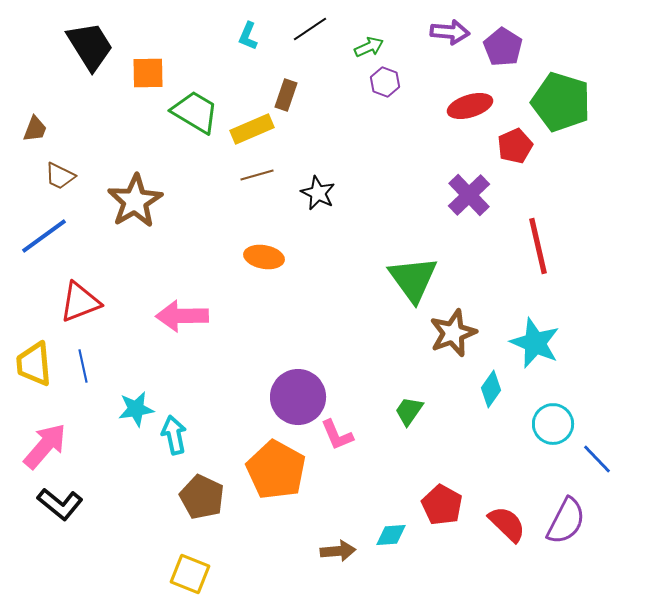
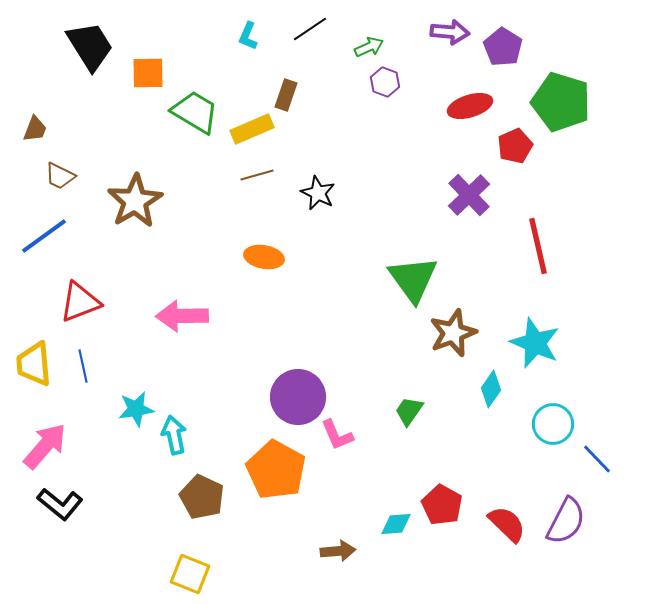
cyan diamond at (391, 535): moved 5 px right, 11 px up
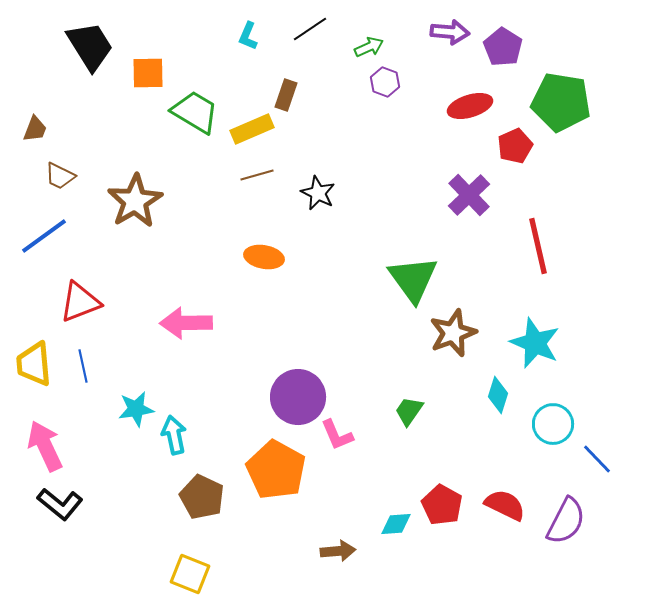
green pentagon at (561, 102): rotated 8 degrees counterclockwise
pink arrow at (182, 316): moved 4 px right, 7 px down
cyan diamond at (491, 389): moved 7 px right, 6 px down; rotated 18 degrees counterclockwise
pink arrow at (45, 446): rotated 66 degrees counterclockwise
red semicircle at (507, 524): moved 2 px left, 19 px up; rotated 18 degrees counterclockwise
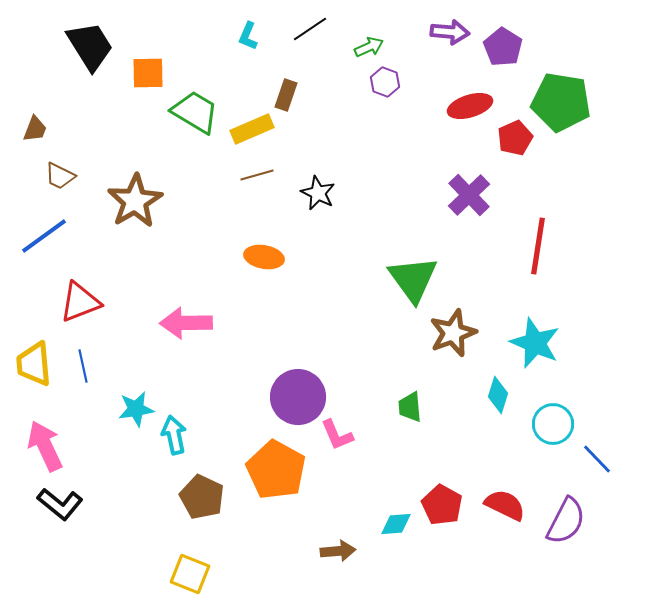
red pentagon at (515, 146): moved 8 px up
red line at (538, 246): rotated 22 degrees clockwise
green trapezoid at (409, 411): moved 1 px right, 4 px up; rotated 40 degrees counterclockwise
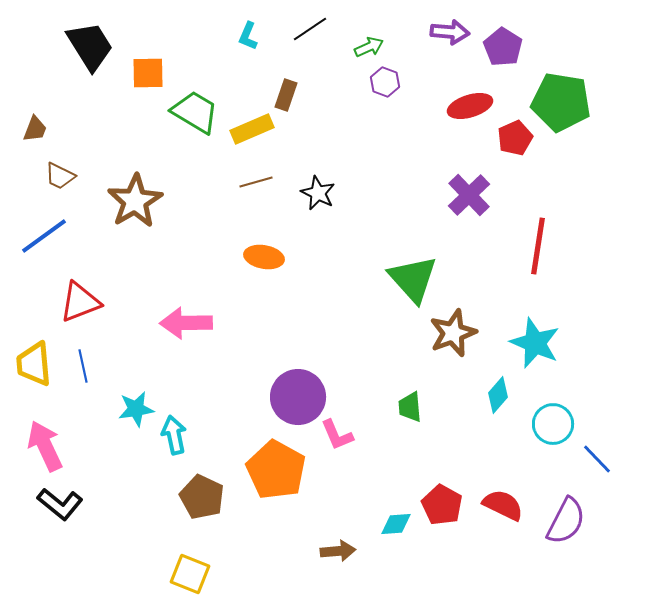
brown line at (257, 175): moved 1 px left, 7 px down
green triangle at (413, 279): rotated 6 degrees counterclockwise
cyan diamond at (498, 395): rotated 24 degrees clockwise
red semicircle at (505, 505): moved 2 px left
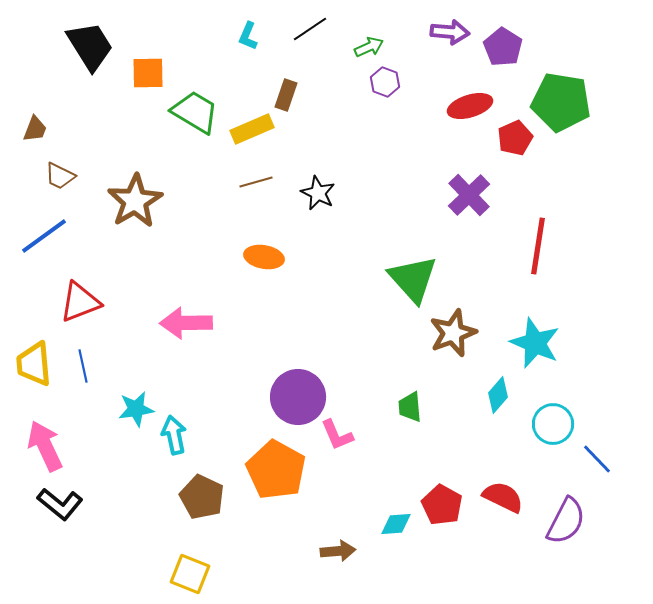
red semicircle at (503, 505): moved 8 px up
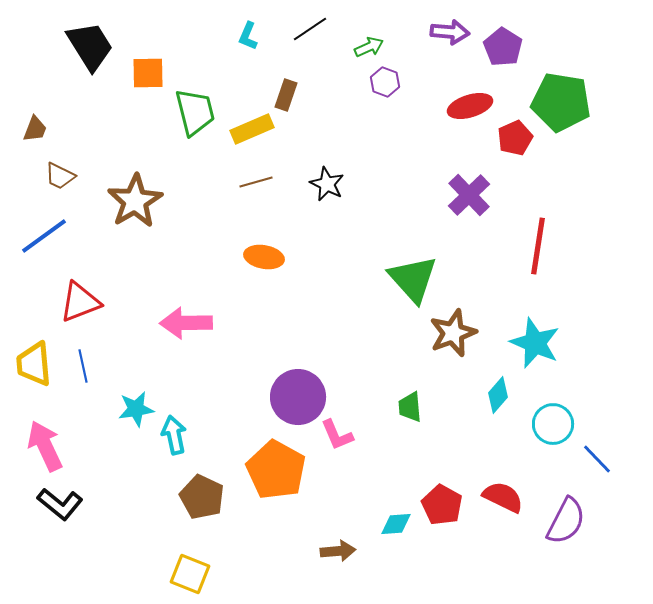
green trapezoid at (195, 112): rotated 45 degrees clockwise
black star at (318, 193): moved 9 px right, 9 px up
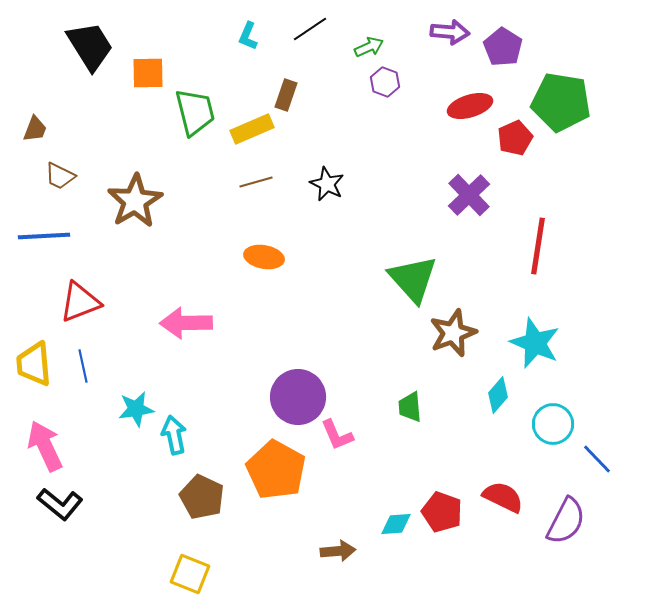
blue line at (44, 236): rotated 33 degrees clockwise
red pentagon at (442, 505): moved 7 px down; rotated 9 degrees counterclockwise
